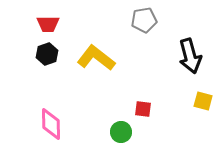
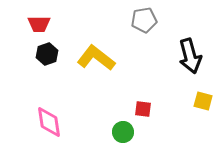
red trapezoid: moved 9 px left
pink diamond: moved 2 px left, 2 px up; rotated 8 degrees counterclockwise
green circle: moved 2 px right
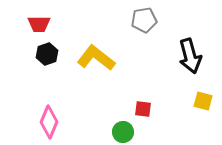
pink diamond: rotated 32 degrees clockwise
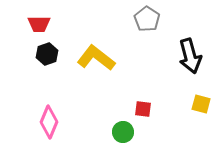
gray pentagon: moved 3 px right, 1 px up; rotated 30 degrees counterclockwise
yellow square: moved 2 px left, 3 px down
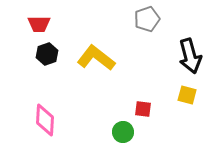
gray pentagon: rotated 20 degrees clockwise
yellow square: moved 14 px left, 9 px up
pink diamond: moved 4 px left, 2 px up; rotated 20 degrees counterclockwise
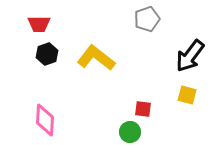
black arrow: rotated 52 degrees clockwise
green circle: moved 7 px right
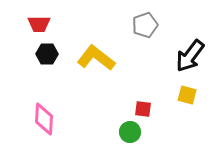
gray pentagon: moved 2 px left, 6 px down
black hexagon: rotated 20 degrees clockwise
pink diamond: moved 1 px left, 1 px up
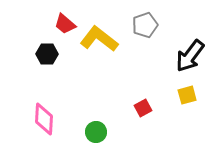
red trapezoid: moved 26 px right; rotated 40 degrees clockwise
yellow L-shape: moved 3 px right, 19 px up
yellow square: rotated 30 degrees counterclockwise
red square: moved 1 px up; rotated 36 degrees counterclockwise
green circle: moved 34 px left
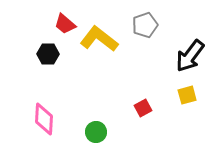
black hexagon: moved 1 px right
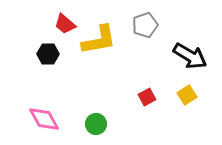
yellow L-shape: moved 1 px down; rotated 132 degrees clockwise
black arrow: rotated 96 degrees counterclockwise
yellow square: rotated 18 degrees counterclockwise
red square: moved 4 px right, 11 px up
pink diamond: rotated 32 degrees counterclockwise
green circle: moved 8 px up
